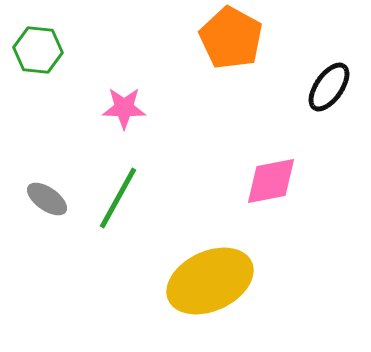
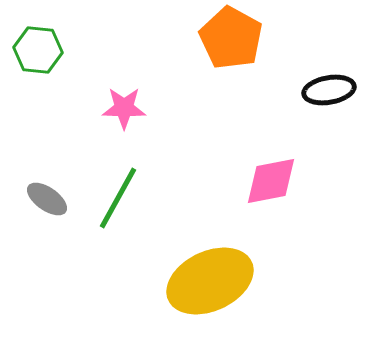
black ellipse: moved 3 px down; rotated 45 degrees clockwise
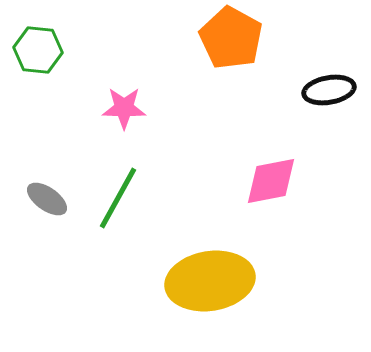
yellow ellipse: rotated 16 degrees clockwise
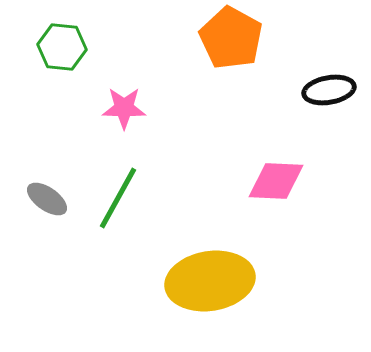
green hexagon: moved 24 px right, 3 px up
pink diamond: moved 5 px right; rotated 14 degrees clockwise
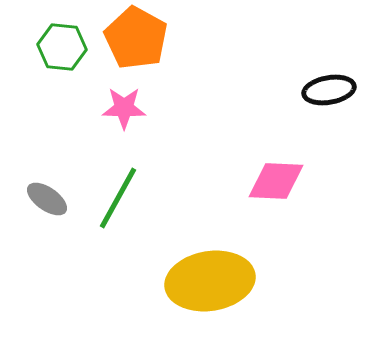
orange pentagon: moved 95 px left
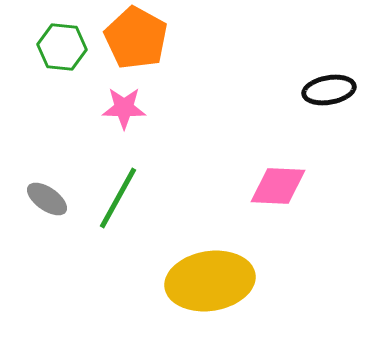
pink diamond: moved 2 px right, 5 px down
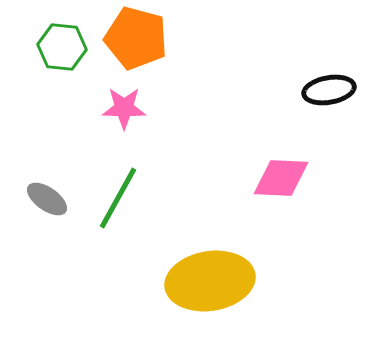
orange pentagon: rotated 14 degrees counterclockwise
pink diamond: moved 3 px right, 8 px up
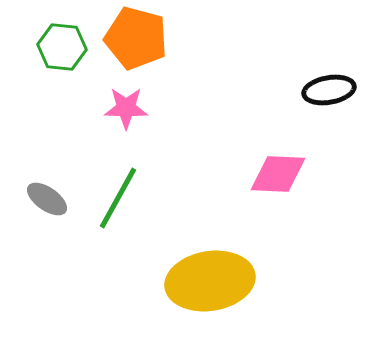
pink star: moved 2 px right
pink diamond: moved 3 px left, 4 px up
